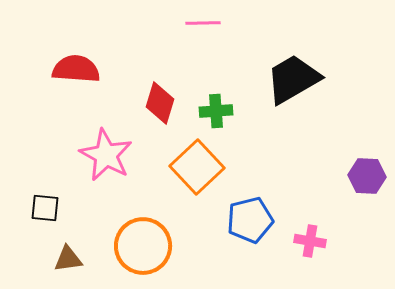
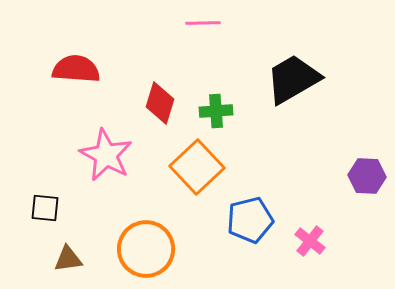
pink cross: rotated 28 degrees clockwise
orange circle: moved 3 px right, 3 px down
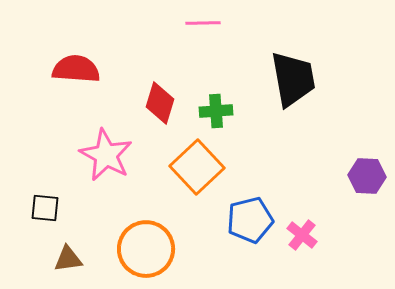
black trapezoid: rotated 110 degrees clockwise
pink cross: moved 8 px left, 6 px up
